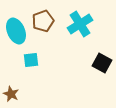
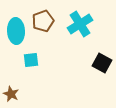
cyan ellipse: rotated 20 degrees clockwise
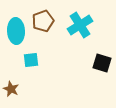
cyan cross: moved 1 px down
black square: rotated 12 degrees counterclockwise
brown star: moved 5 px up
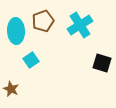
cyan square: rotated 28 degrees counterclockwise
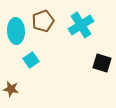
cyan cross: moved 1 px right
brown star: rotated 14 degrees counterclockwise
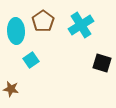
brown pentagon: rotated 15 degrees counterclockwise
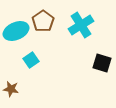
cyan ellipse: rotated 70 degrees clockwise
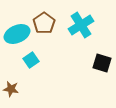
brown pentagon: moved 1 px right, 2 px down
cyan ellipse: moved 1 px right, 3 px down
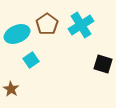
brown pentagon: moved 3 px right, 1 px down
black square: moved 1 px right, 1 px down
brown star: rotated 21 degrees clockwise
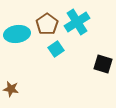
cyan cross: moved 4 px left, 3 px up
cyan ellipse: rotated 15 degrees clockwise
cyan square: moved 25 px right, 11 px up
brown star: rotated 21 degrees counterclockwise
